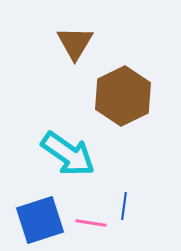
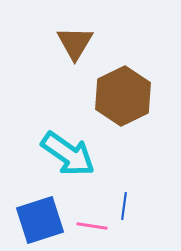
pink line: moved 1 px right, 3 px down
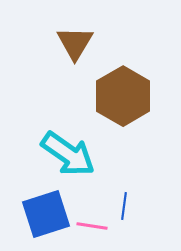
brown hexagon: rotated 4 degrees counterclockwise
blue square: moved 6 px right, 6 px up
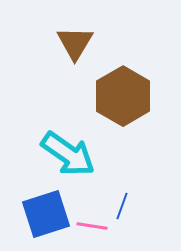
blue line: moved 2 px left; rotated 12 degrees clockwise
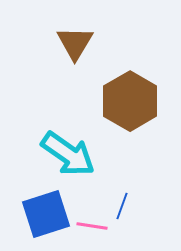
brown hexagon: moved 7 px right, 5 px down
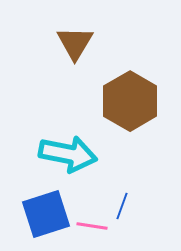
cyan arrow: rotated 24 degrees counterclockwise
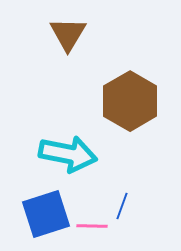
brown triangle: moved 7 px left, 9 px up
pink line: rotated 8 degrees counterclockwise
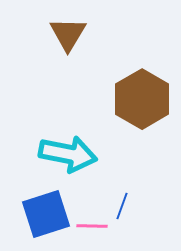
brown hexagon: moved 12 px right, 2 px up
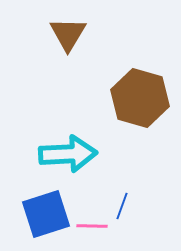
brown hexagon: moved 2 px left, 1 px up; rotated 14 degrees counterclockwise
cyan arrow: rotated 14 degrees counterclockwise
